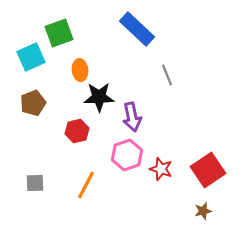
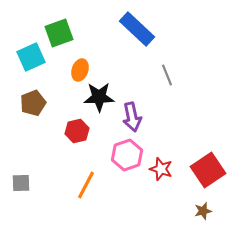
orange ellipse: rotated 25 degrees clockwise
gray square: moved 14 px left
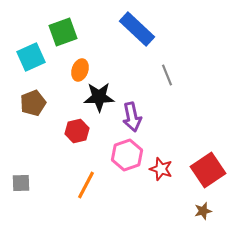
green square: moved 4 px right, 1 px up
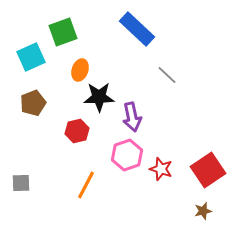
gray line: rotated 25 degrees counterclockwise
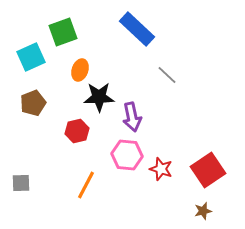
pink hexagon: rotated 24 degrees clockwise
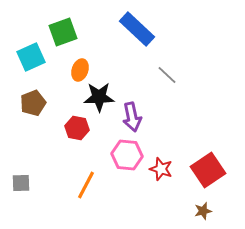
red hexagon: moved 3 px up; rotated 25 degrees clockwise
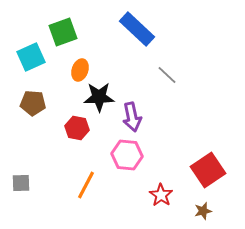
brown pentagon: rotated 25 degrees clockwise
red star: moved 26 px down; rotated 15 degrees clockwise
